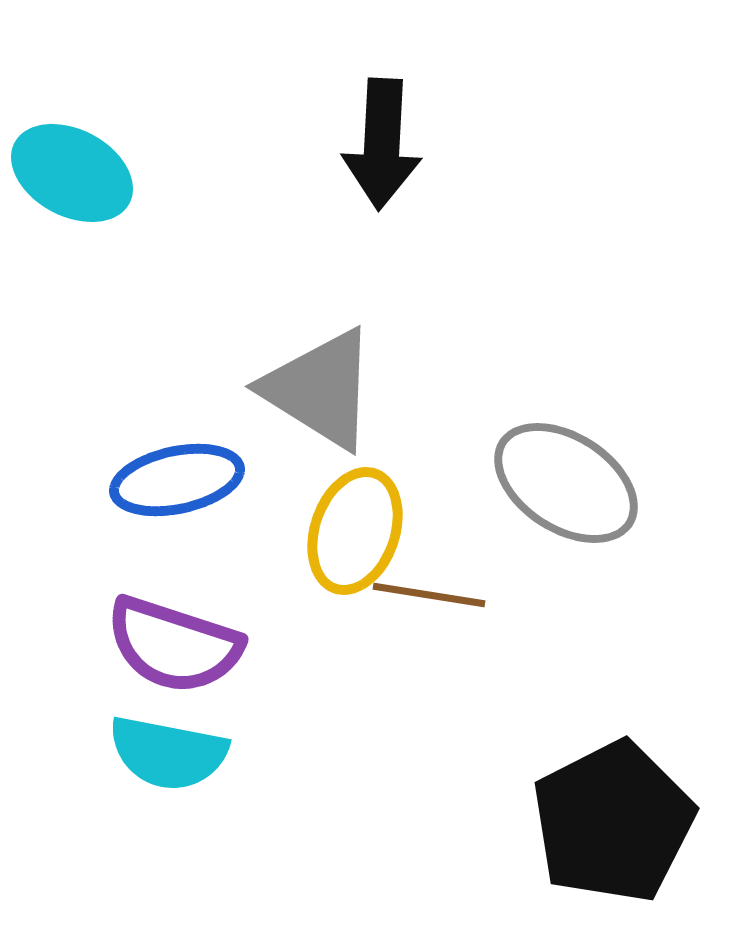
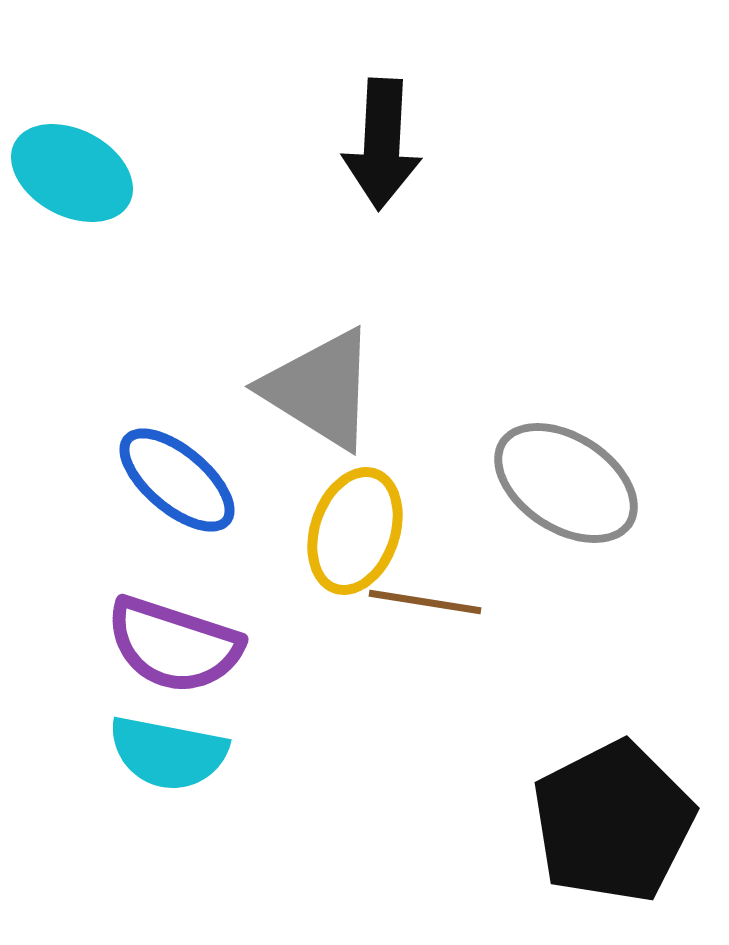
blue ellipse: rotated 52 degrees clockwise
brown line: moved 4 px left, 7 px down
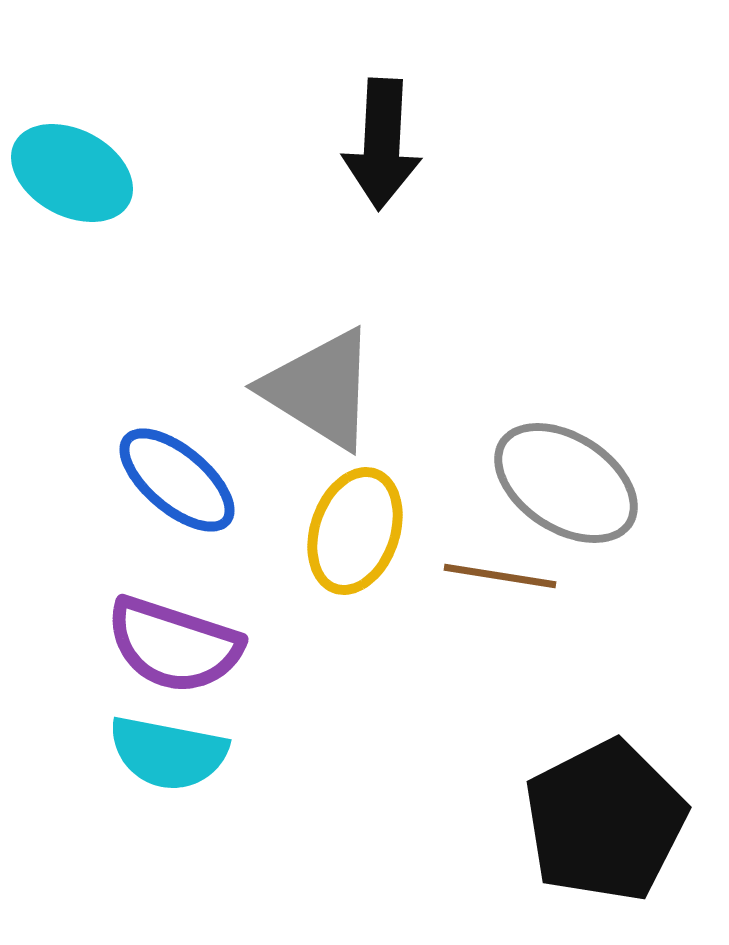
brown line: moved 75 px right, 26 px up
black pentagon: moved 8 px left, 1 px up
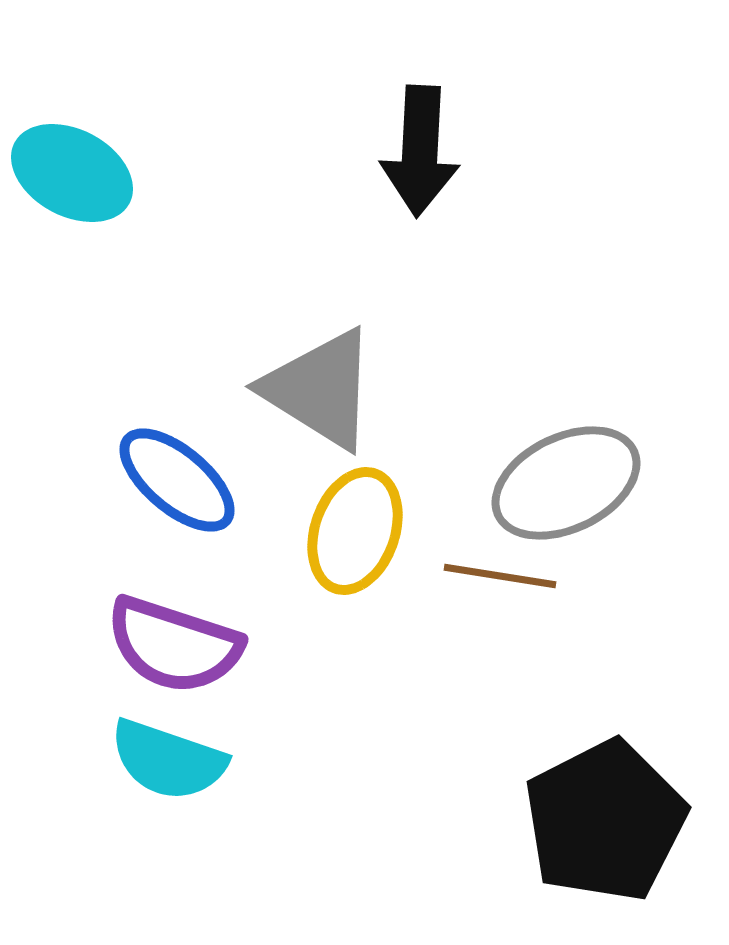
black arrow: moved 38 px right, 7 px down
gray ellipse: rotated 59 degrees counterclockwise
cyan semicircle: moved 7 px down; rotated 8 degrees clockwise
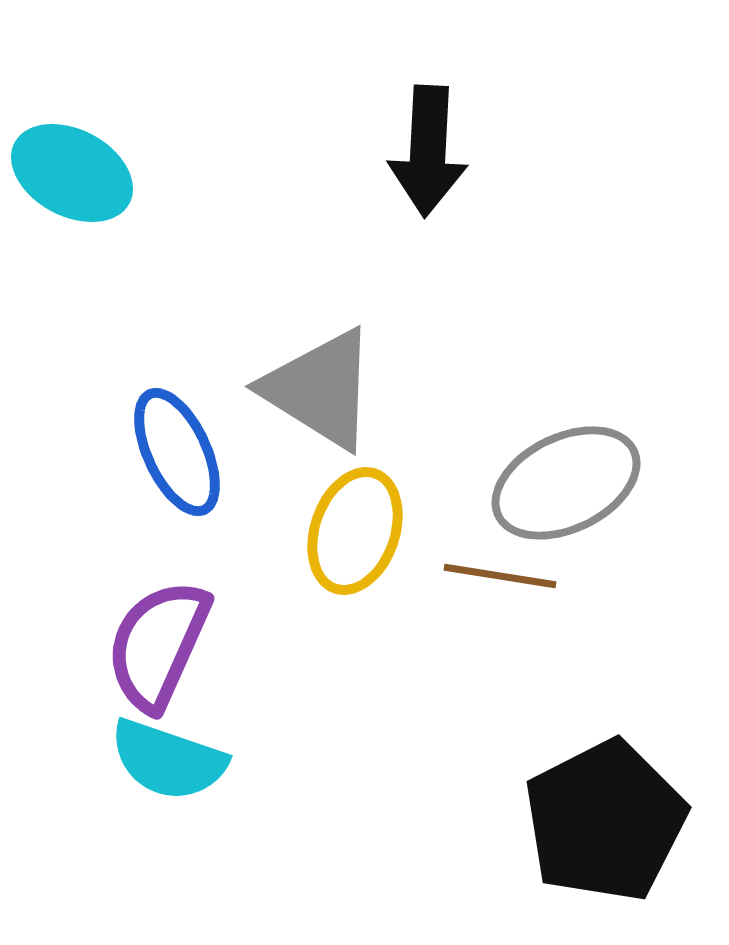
black arrow: moved 8 px right
blue ellipse: moved 28 px up; rotated 25 degrees clockwise
purple semicircle: moved 16 px left; rotated 96 degrees clockwise
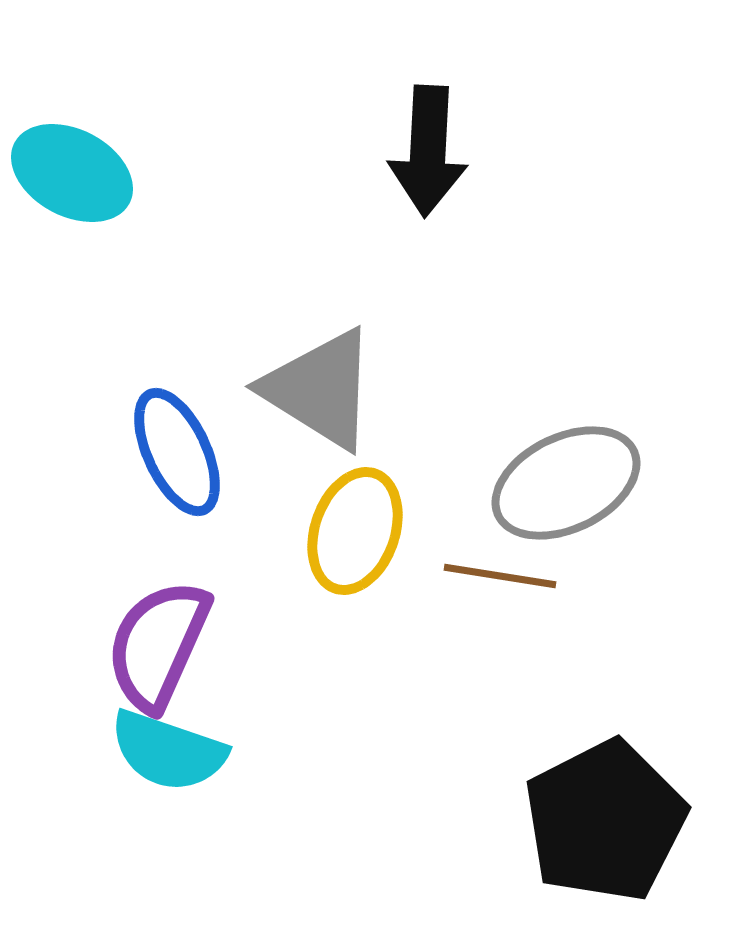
cyan semicircle: moved 9 px up
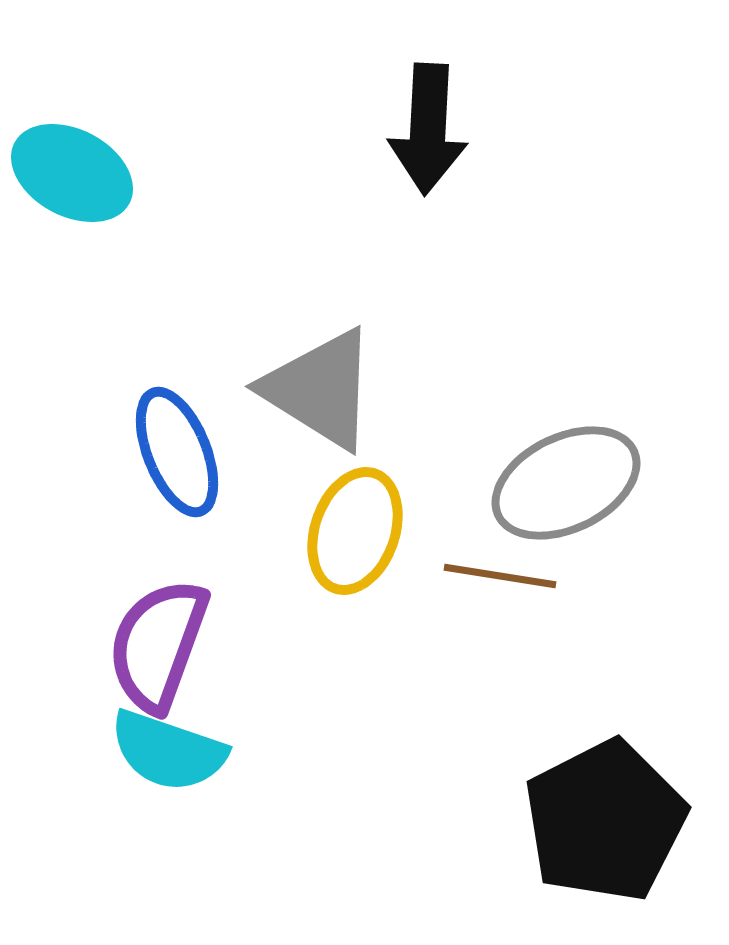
black arrow: moved 22 px up
blue ellipse: rotated 3 degrees clockwise
purple semicircle: rotated 4 degrees counterclockwise
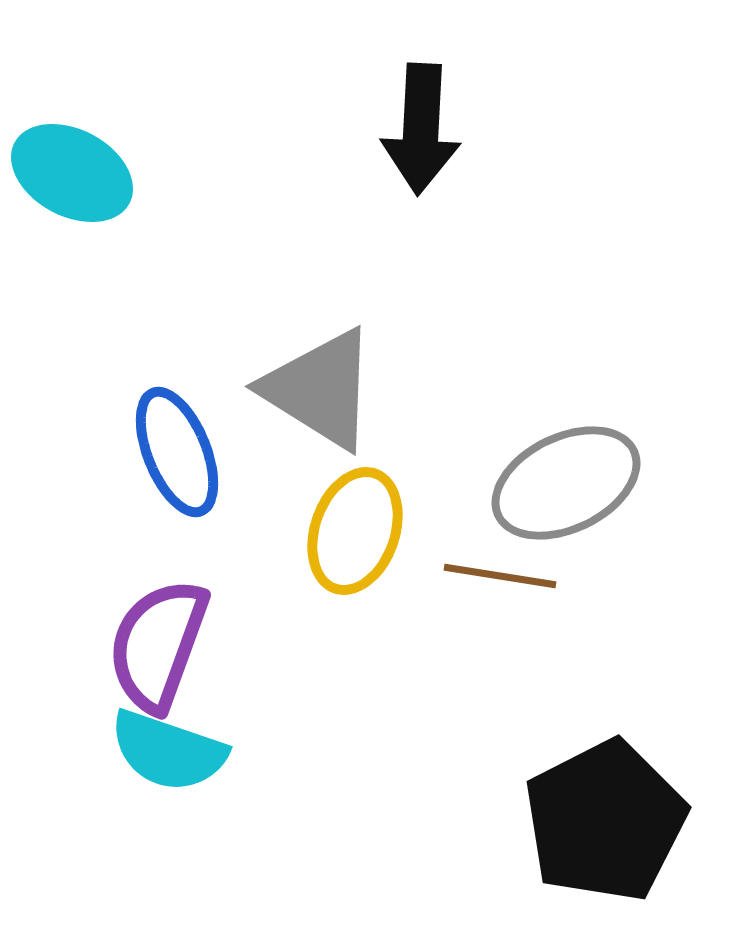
black arrow: moved 7 px left
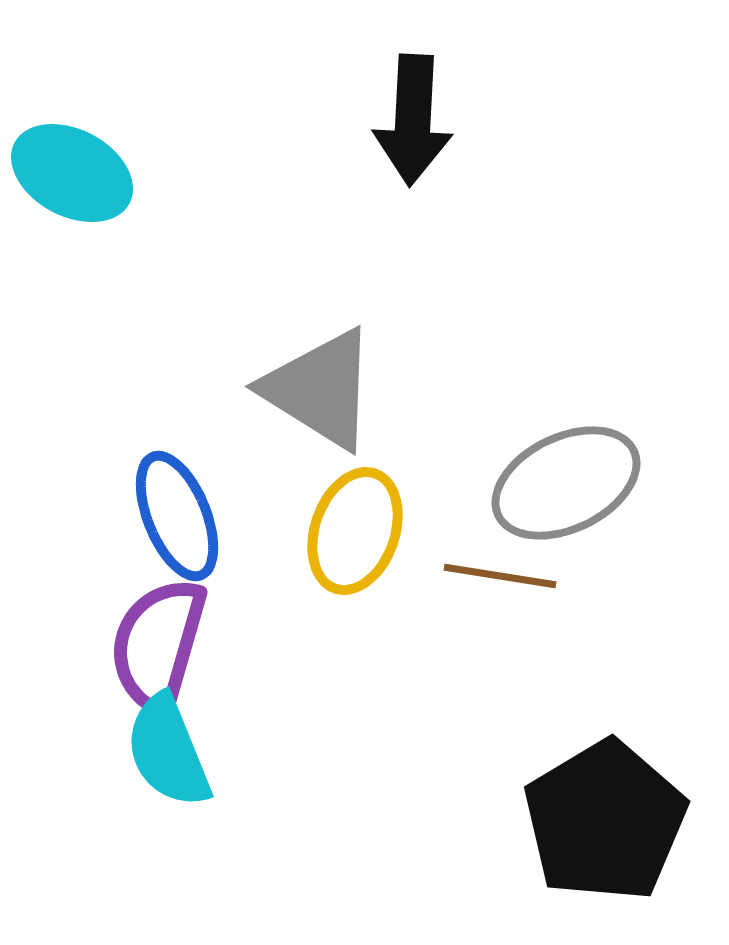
black arrow: moved 8 px left, 9 px up
blue ellipse: moved 64 px down
purple semicircle: rotated 4 degrees counterclockwise
cyan semicircle: rotated 49 degrees clockwise
black pentagon: rotated 4 degrees counterclockwise
